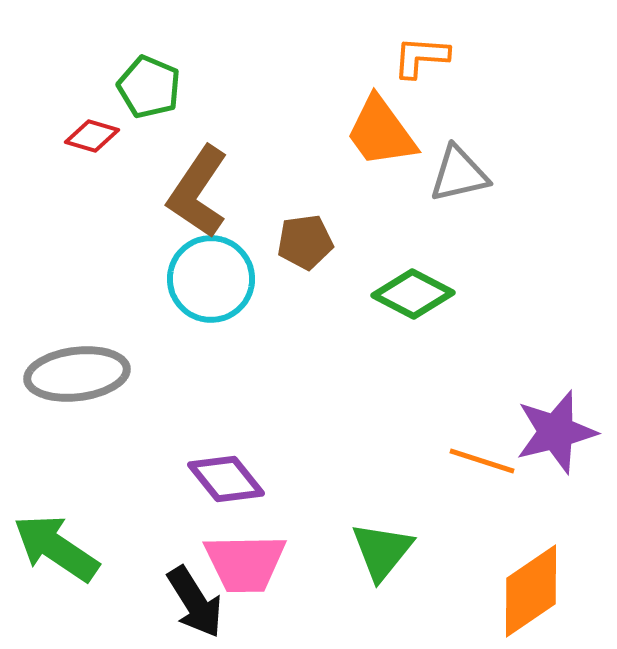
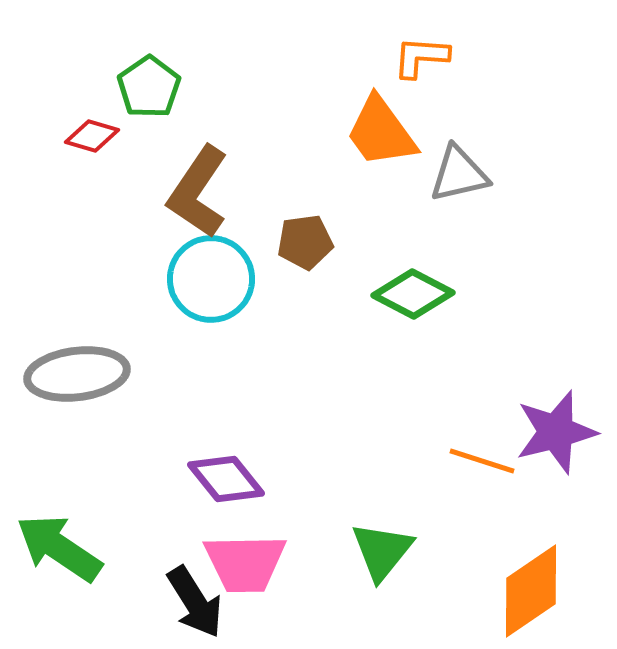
green pentagon: rotated 14 degrees clockwise
green arrow: moved 3 px right
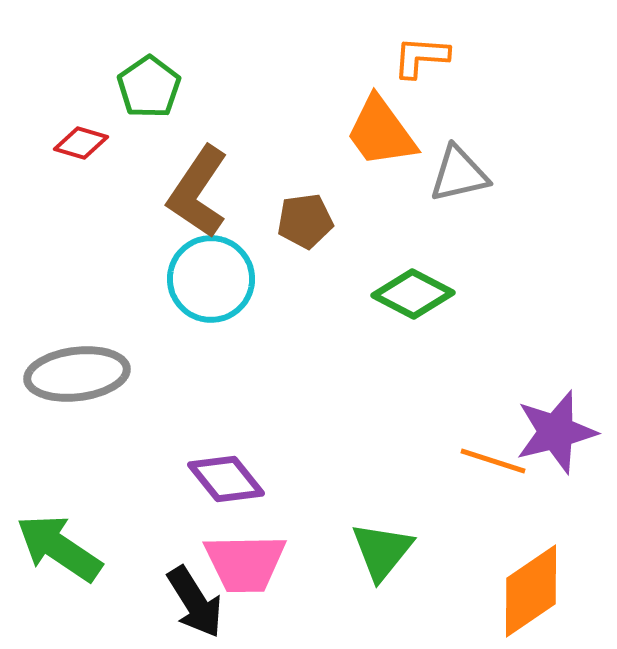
red diamond: moved 11 px left, 7 px down
brown pentagon: moved 21 px up
orange line: moved 11 px right
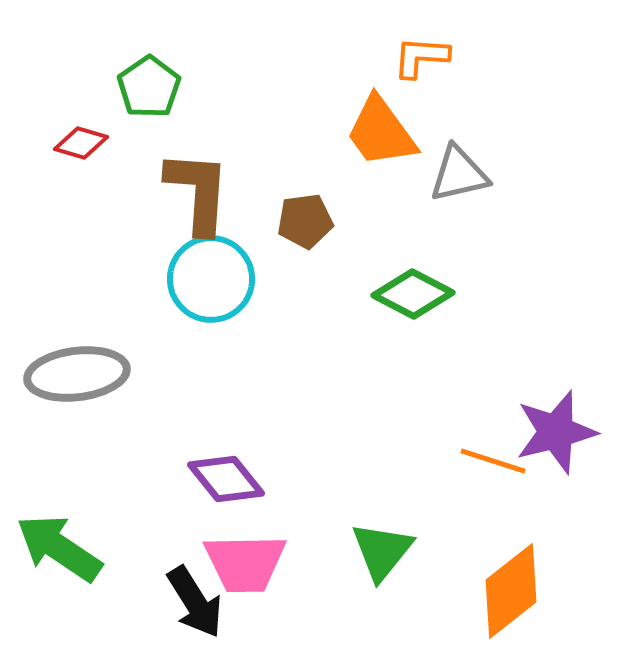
brown L-shape: rotated 150 degrees clockwise
orange diamond: moved 20 px left; rotated 4 degrees counterclockwise
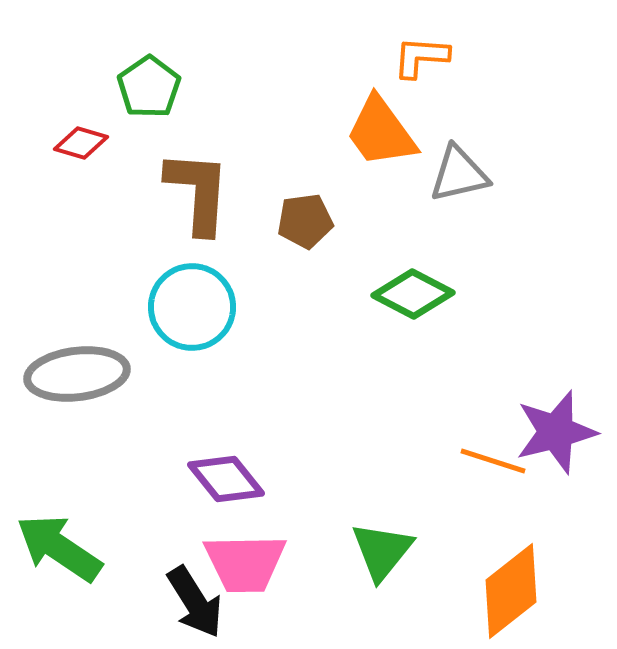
cyan circle: moved 19 px left, 28 px down
